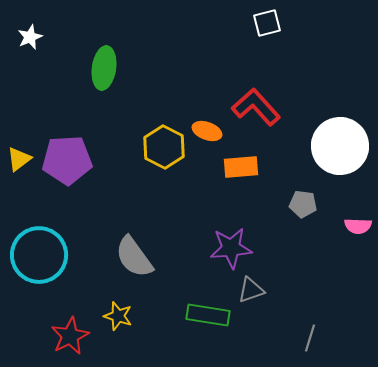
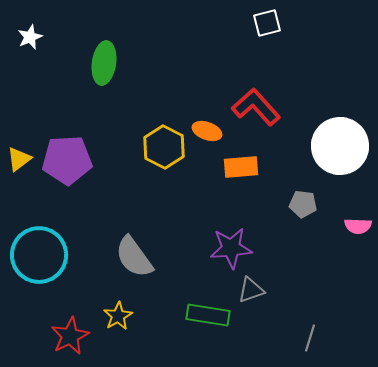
green ellipse: moved 5 px up
yellow star: rotated 24 degrees clockwise
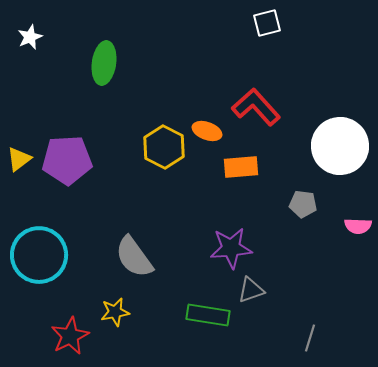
yellow star: moved 3 px left, 4 px up; rotated 20 degrees clockwise
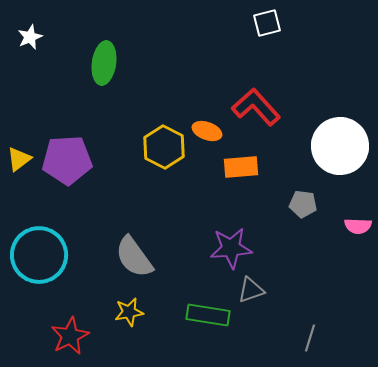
yellow star: moved 14 px right
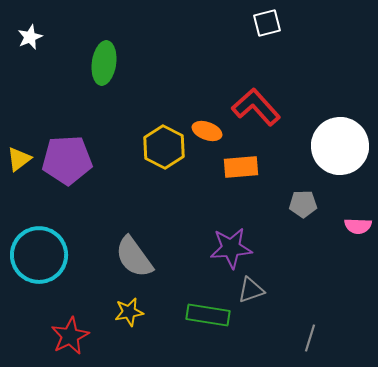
gray pentagon: rotated 8 degrees counterclockwise
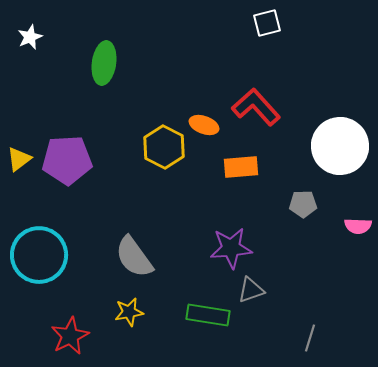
orange ellipse: moved 3 px left, 6 px up
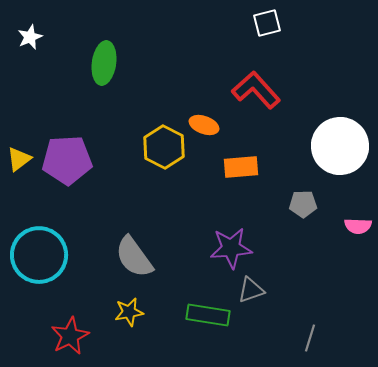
red L-shape: moved 17 px up
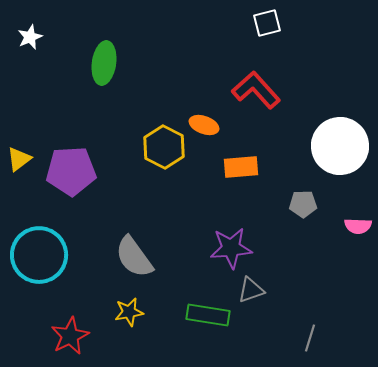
purple pentagon: moved 4 px right, 11 px down
